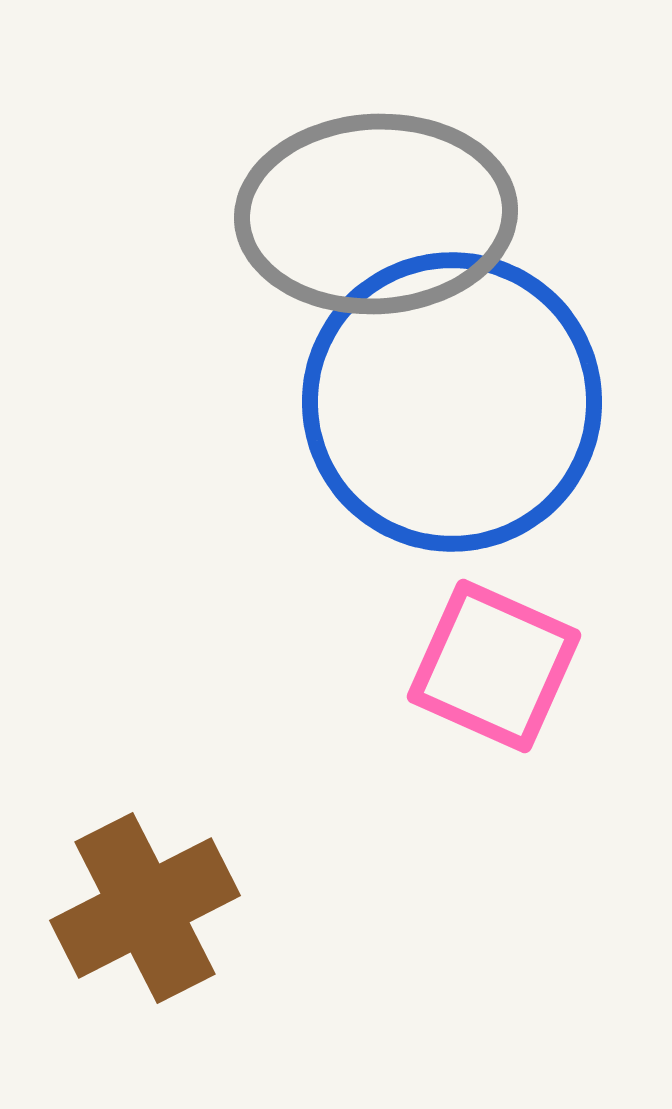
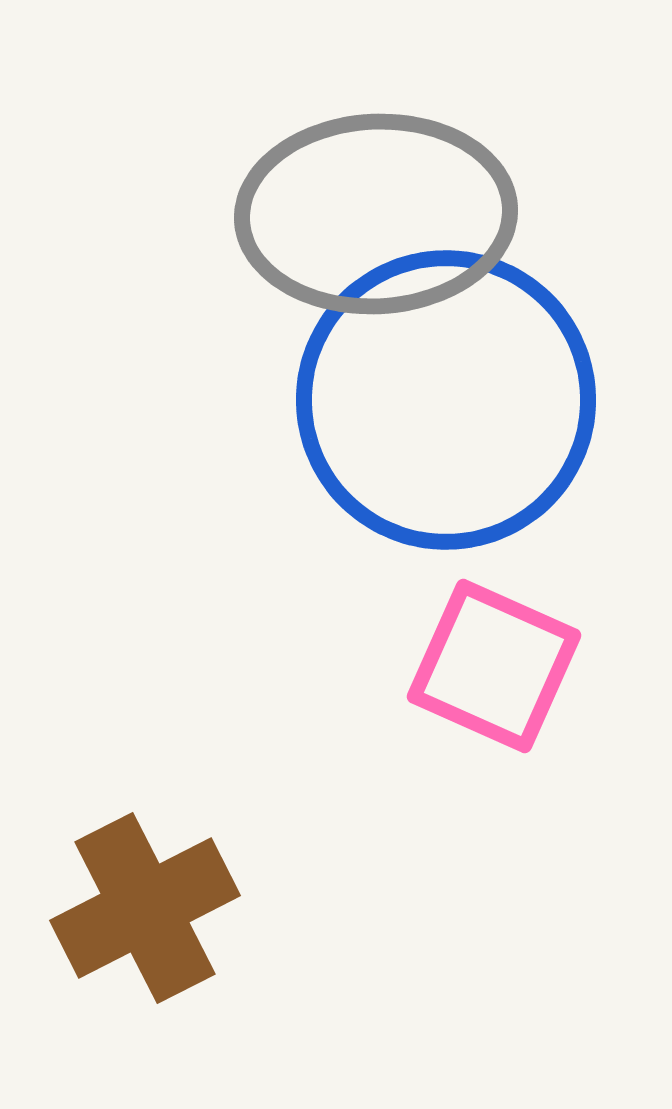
blue circle: moved 6 px left, 2 px up
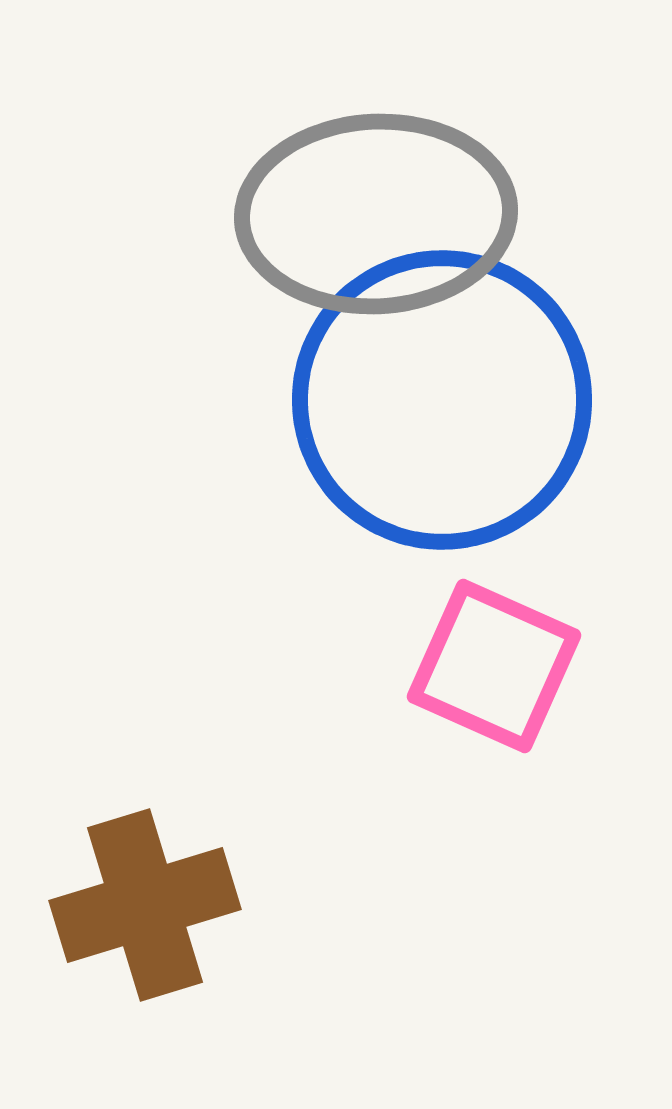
blue circle: moved 4 px left
brown cross: moved 3 px up; rotated 10 degrees clockwise
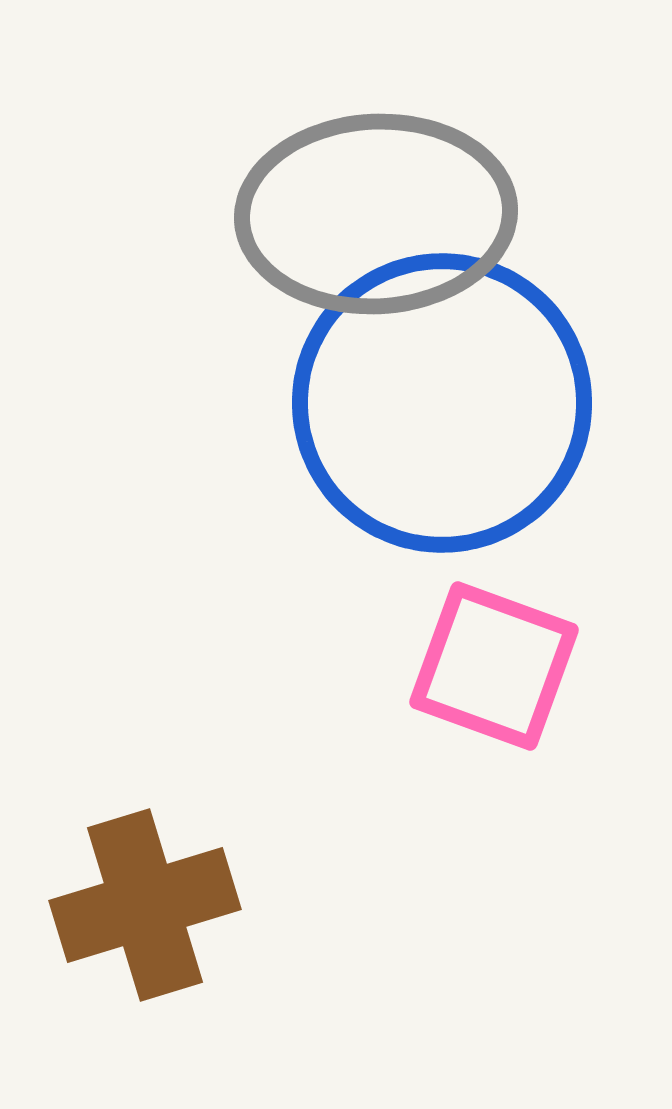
blue circle: moved 3 px down
pink square: rotated 4 degrees counterclockwise
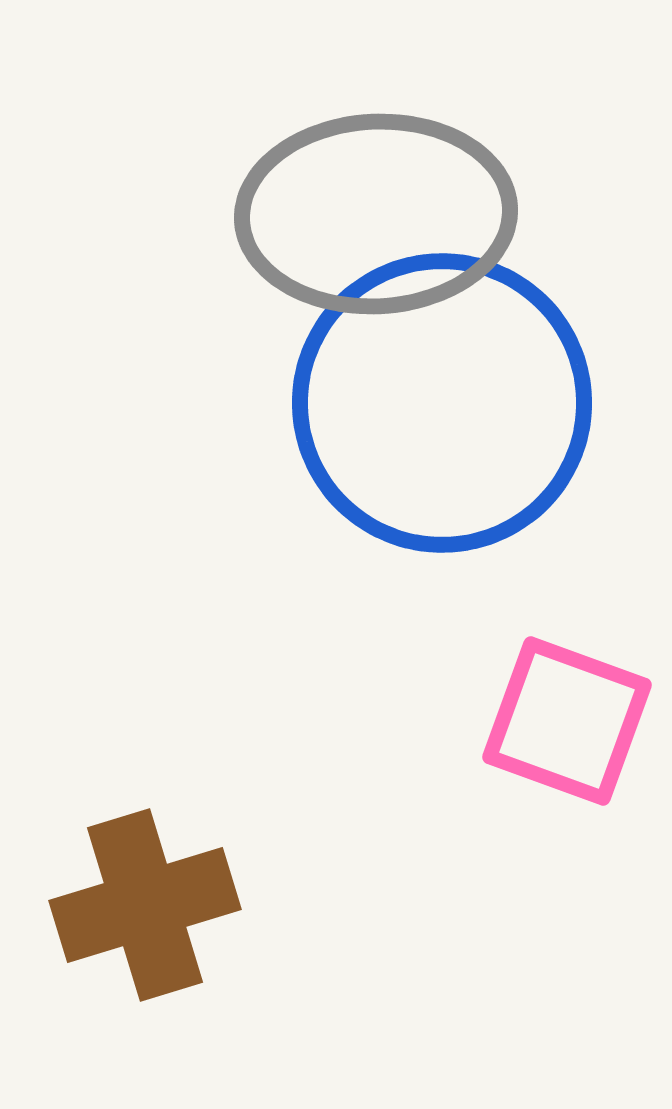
pink square: moved 73 px right, 55 px down
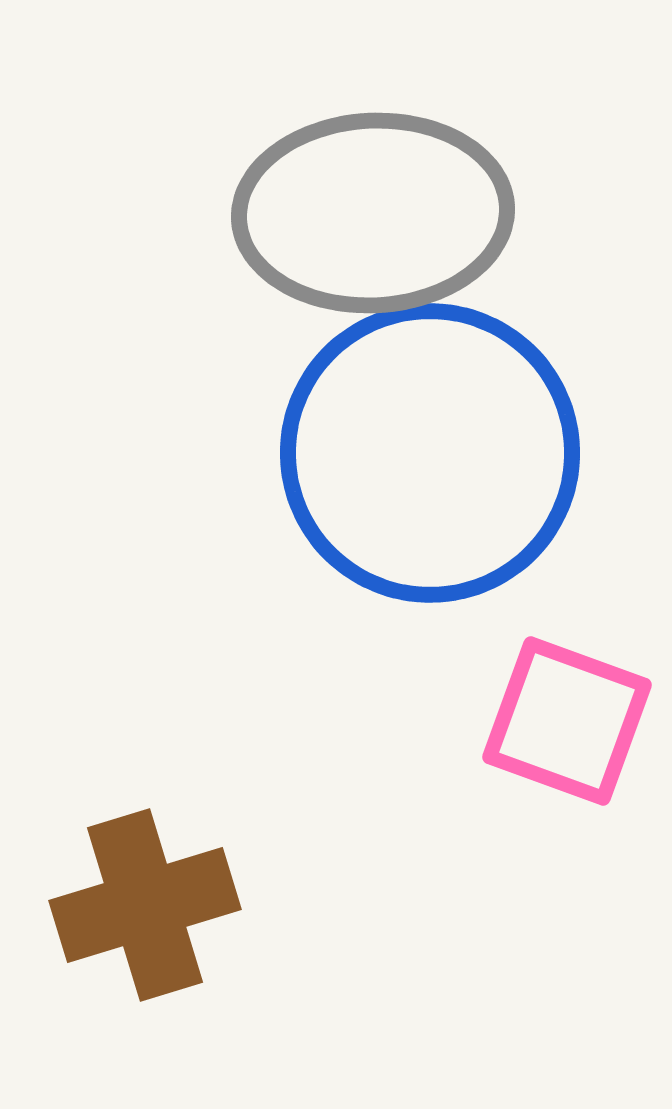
gray ellipse: moved 3 px left, 1 px up
blue circle: moved 12 px left, 50 px down
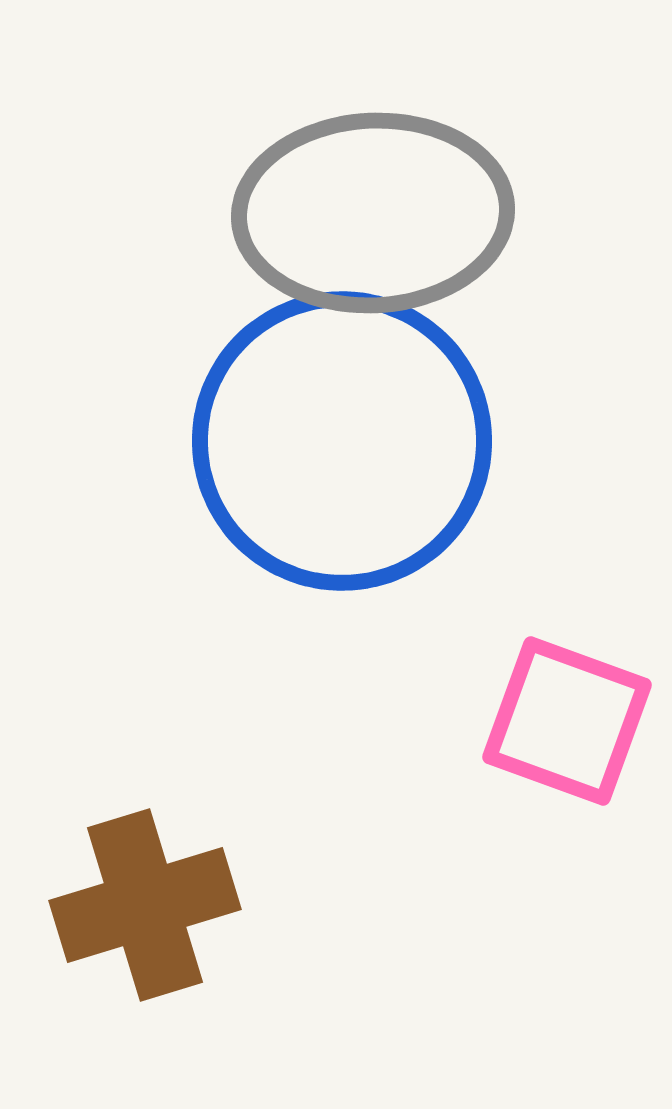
blue circle: moved 88 px left, 12 px up
